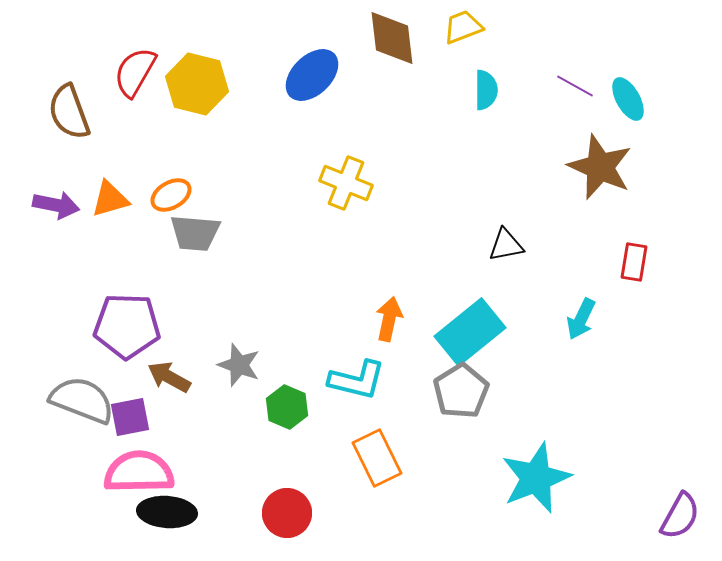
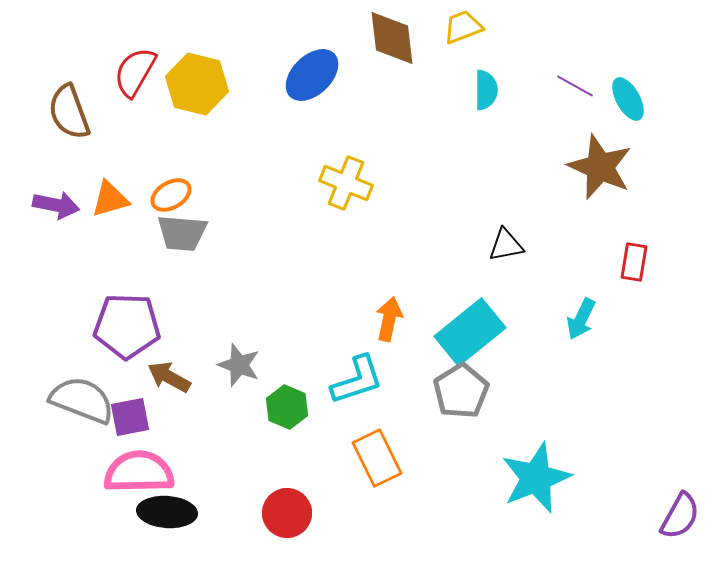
gray trapezoid: moved 13 px left
cyan L-shape: rotated 32 degrees counterclockwise
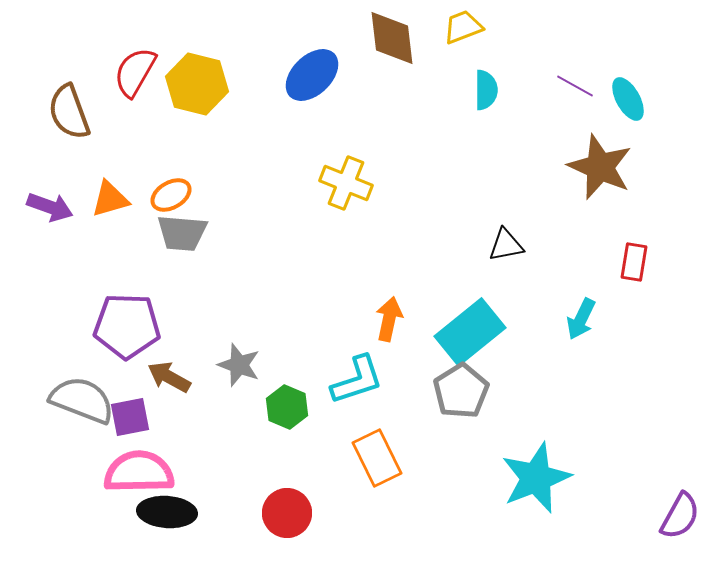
purple arrow: moved 6 px left, 2 px down; rotated 9 degrees clockwise
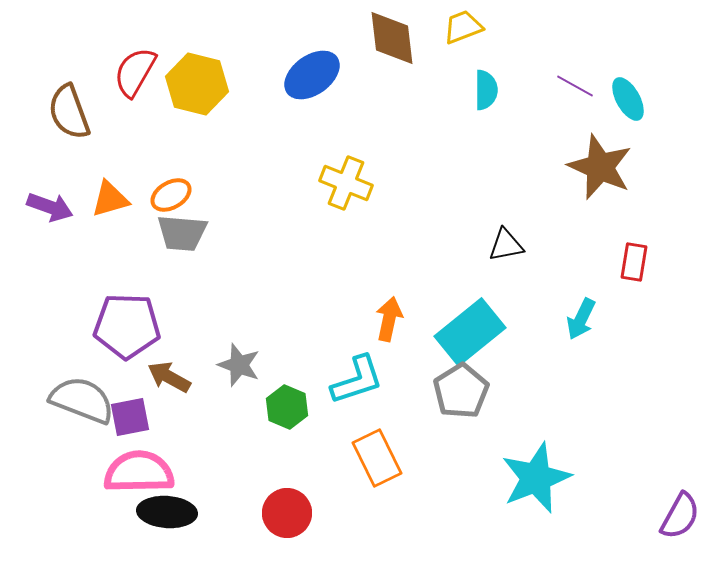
blue ellipse: rotated 8 degrees clockwise
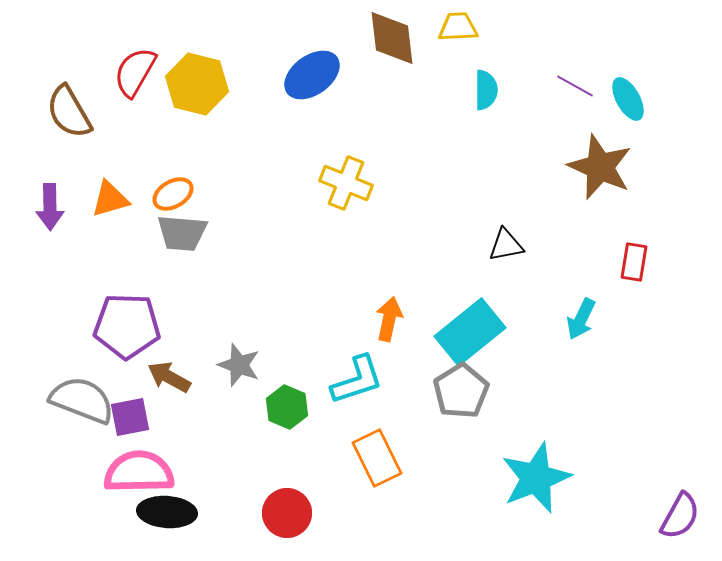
yellow trapezoid: moved 5 px left; rotated 18 degrees clockwise
brown semicircle: rotated 10 degrees counterclockwise
orange ellipse: moved 2 px right, 1 px up
purple arrow: rotated 69 degrees clockwise
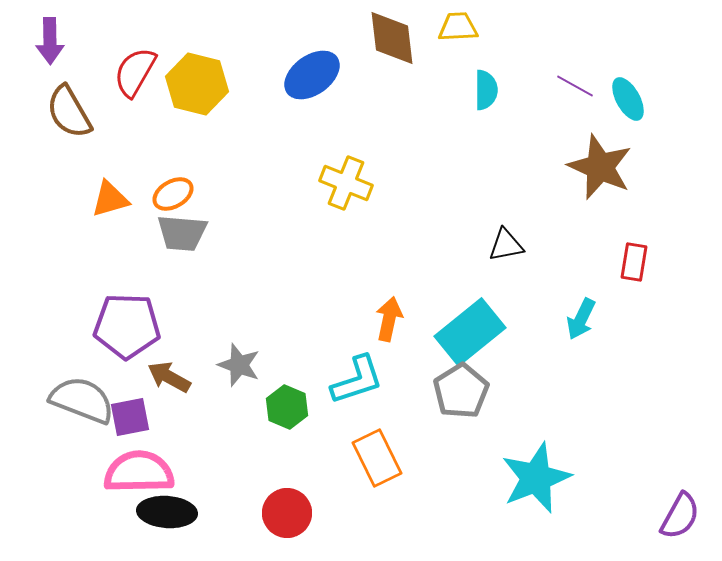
purple arrow: moved 166 px up
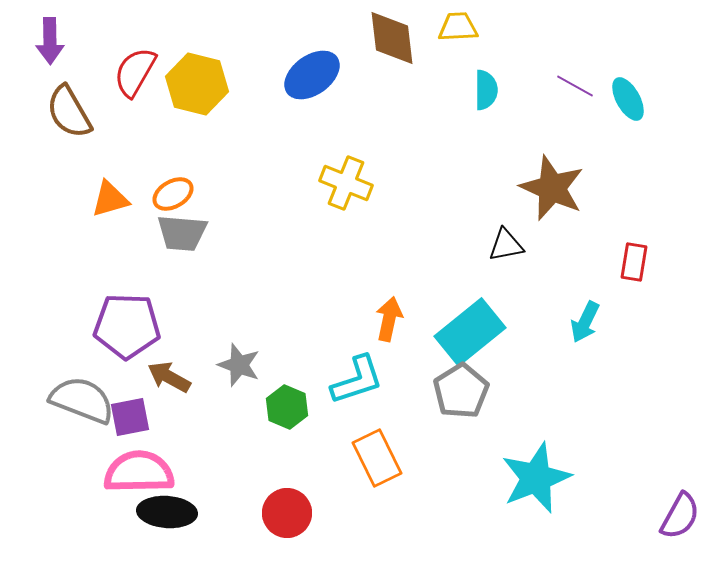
brown star: moved 48 px left, 21 px down
cyan arrow: moved 4 px right, 3 px down
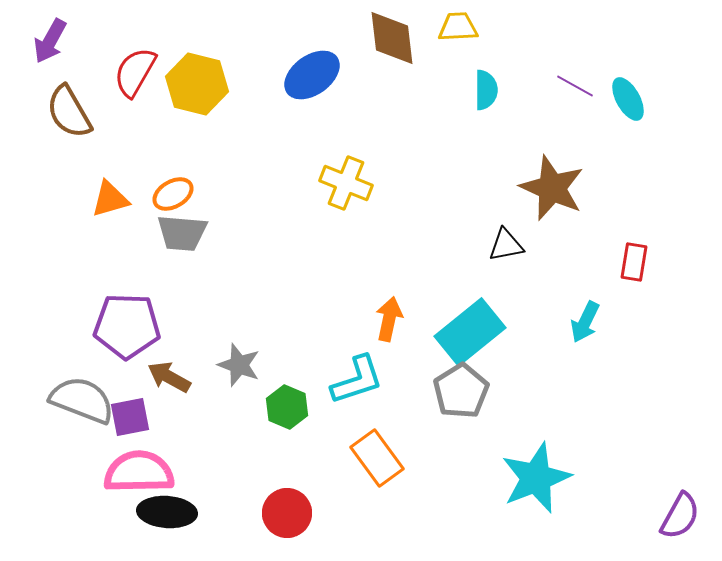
purple arrow: rotated 30 degrees clockwise
orange rectangle: rotated 10 degrees counterclockwise
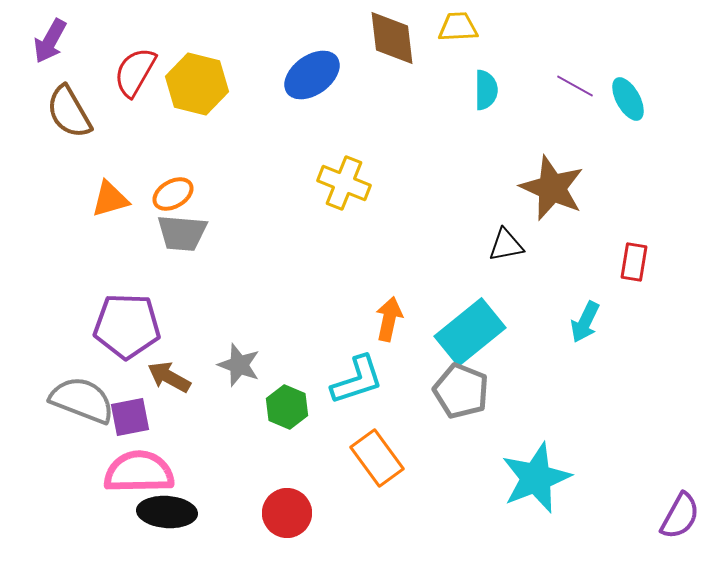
yellow cross: moved 2 px left
gray pentagon: rotated 18 degrees counterclockwise
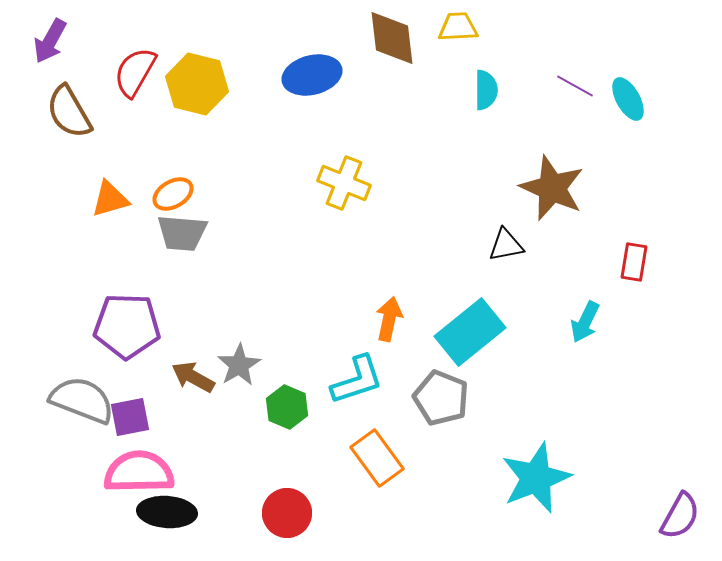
blue ellipse: rotated 22 degrees clockwise
gray star: rotated 21 degrees clockwise
brown arrow: moved 24 px right
gray pentagon: moved 20 px left, 7 px down
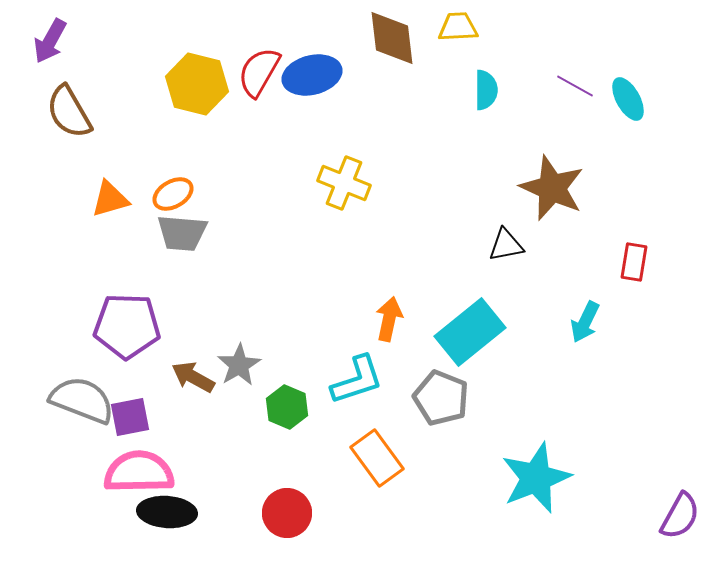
red semicircle: moved 124 px right
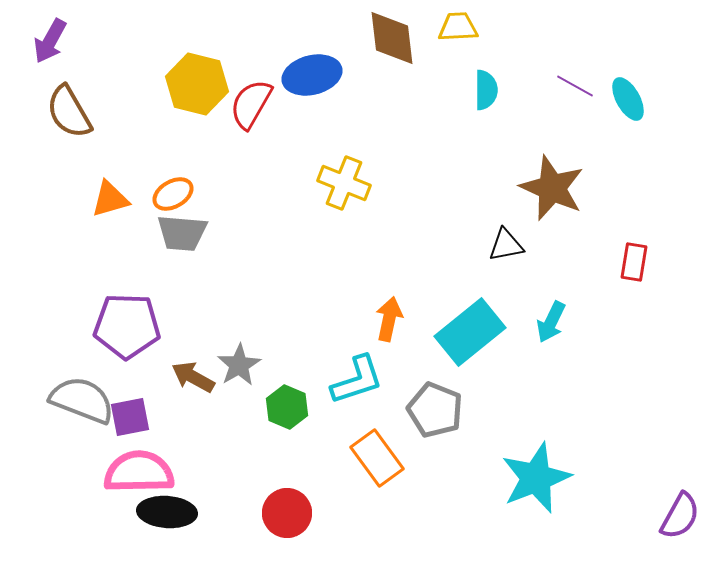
red semicircle: moved 8 px left, 32 px down
cyan arrow: moved 34 px left
gray pentagon: moved 6 px left, 12 px down
